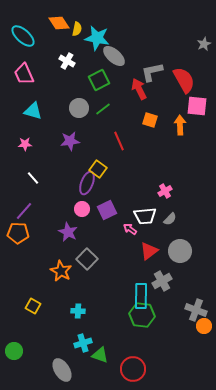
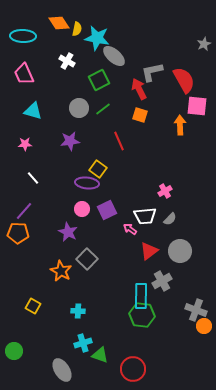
cyan ellipse at (23, 36): rotated 40 degrees counterclockwise
orange square at (150, 120): moved 10 px left, 5 px up
purple ellipse at (87, 183): rotated 75 degrees clockwise
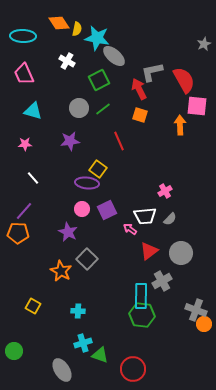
gray circle at (180, 251): moved 1 px right, 2 px down
orange circle at (204, 326): moved 2 px up
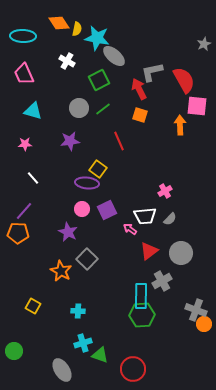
green hexagon at (142, 315): rotated 10 degrees counterclockwise
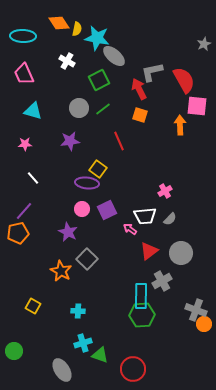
orange pentagon at (18, 233): rotated 15 degrees counterclockwise
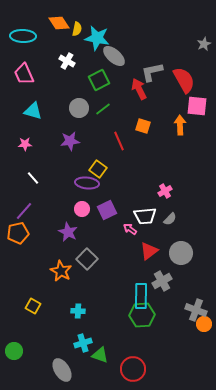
orange square at (140, 115): moved 3 px right, 11 px down
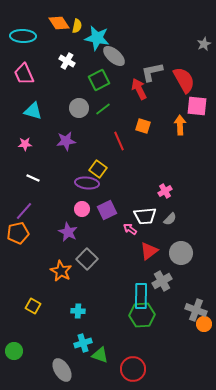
yellow semicircle at (77, 29): moved 3 px up
purple star at (70, 141): moved 4 px left
white line at (33, 178): rotated 24 degrees counterclockwise
